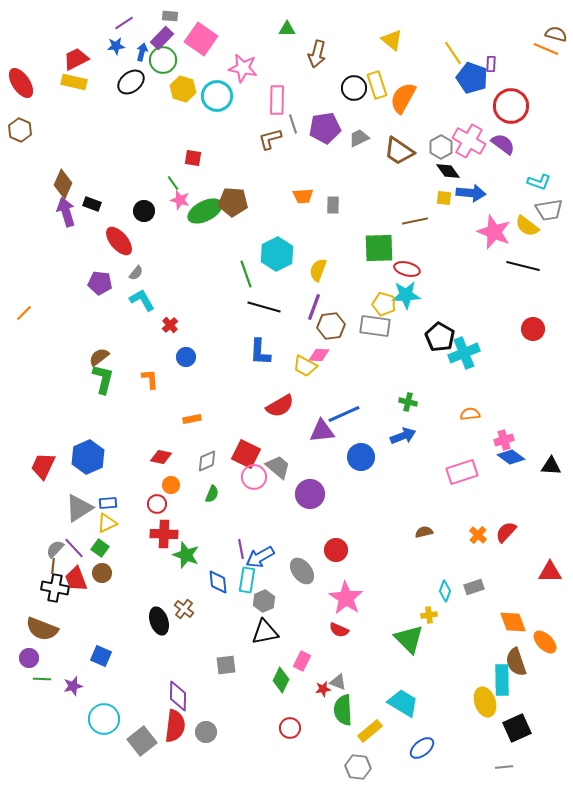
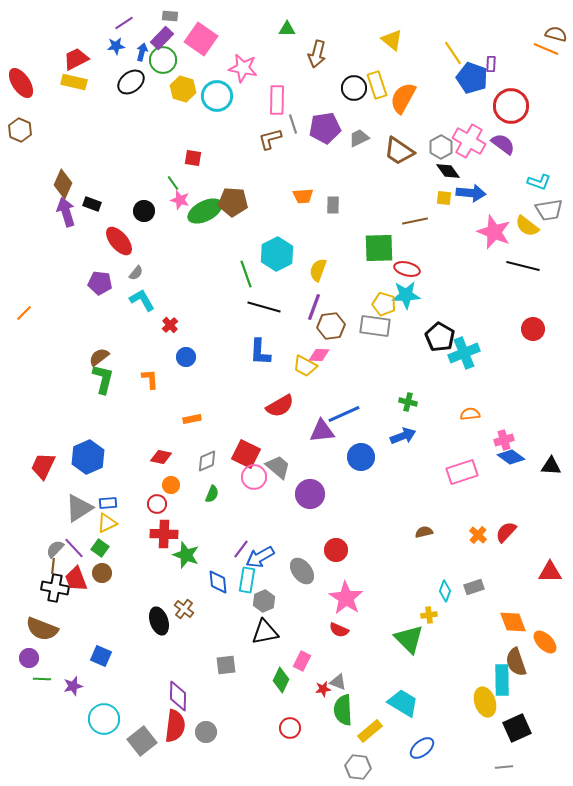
purple line at (241, 549): rotated 48 degrees clockwise
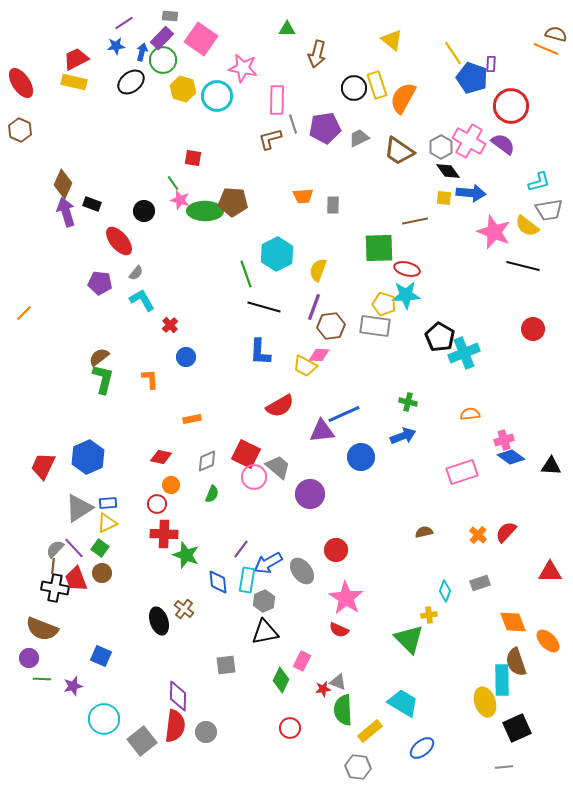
cyan L-shape at (539, 182): rotated 35 degrees counterclockwise
green ellipse at (205, 211): rotated 28 degrees clockwise
blue arrow at (260, 557): moved 8 px right, 6 px down
gray rectangle at (474, 587): moved 6 px right, 4 px up
orange ellipse at (545, 642): moved 3 px right, 1 px up
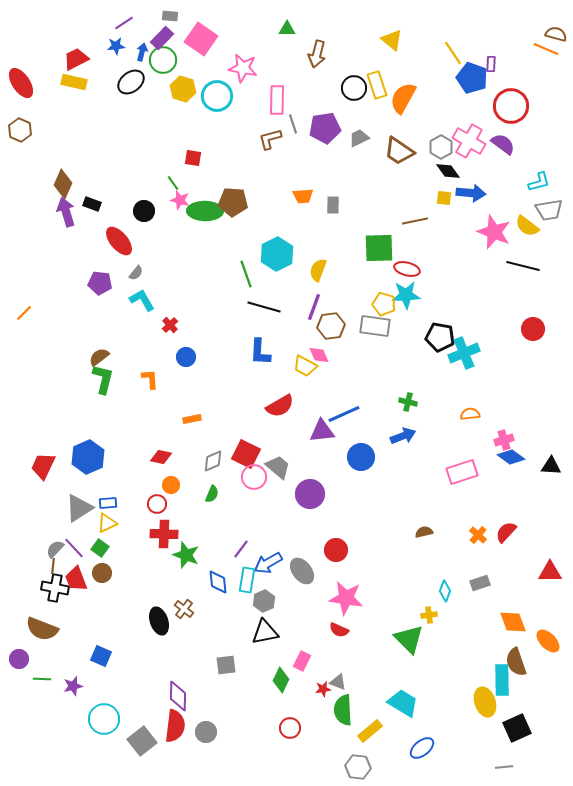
black pentagon at (440, 337): rotated 20 degrees counterclockwise
pink diamond at (319, 355): rotated 65 degrees clockwise
gray diamond at (207, 461): moved 6 px right
pink star at (346, 598): rotated 24 degrees counterclockwise
purple circle at (29, 658): moved 10 px left, 1 px down
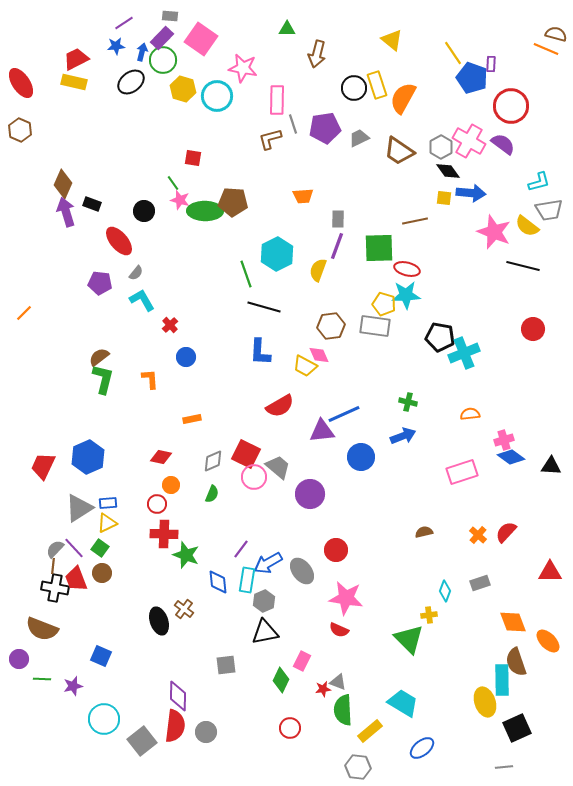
gray rectangle at (333, 205): moved 5 px right, 14 px down
purple line at (314, 307): moved 23 px right, 61 px up
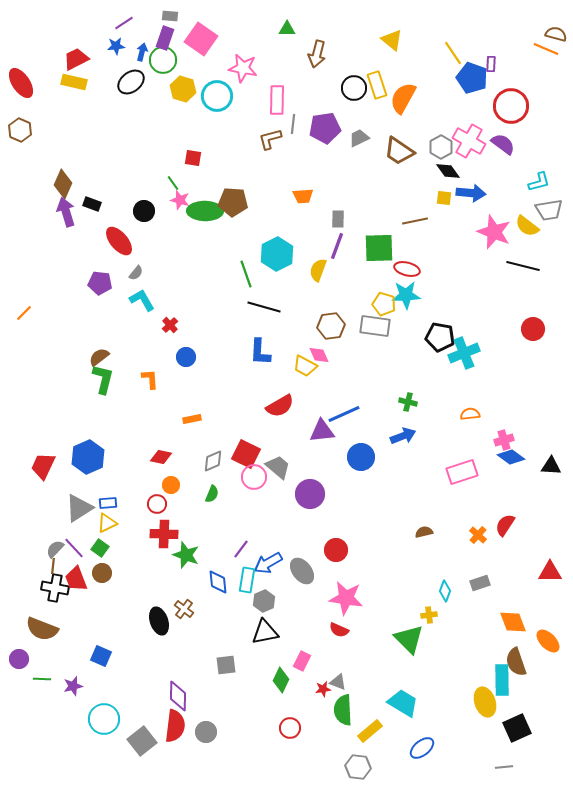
purple rectangle at (162, 38): moved 3 px right; rotated 25 degrees counterclockwise
gray line at (293, 124): rotated 24 degrees clockwise
red semicircle at (506, 532): moved 1 px left, 7 px up; rotated 10 degrees counterclockwise
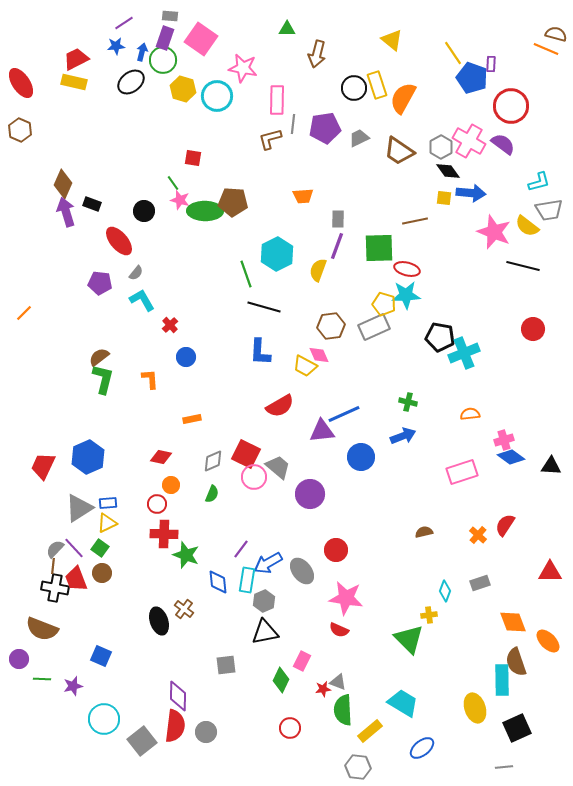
gray rectangle at (375, 326): moved 1 px left, 1 px down; rotated 32 degrees counterclockwise
yellow ellipse at (485, 702): moved 10 px left, 6 px down
